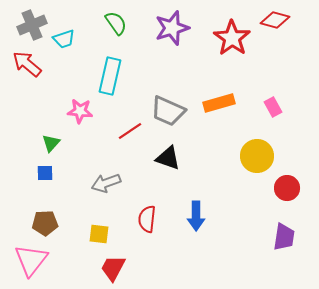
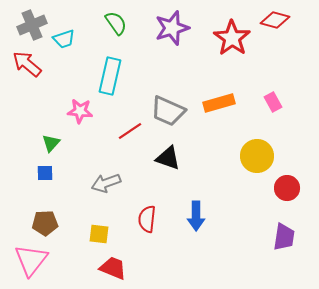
pink rectangle: moved 5 px up
red trapezoid: rotated 84 degrees clockwise
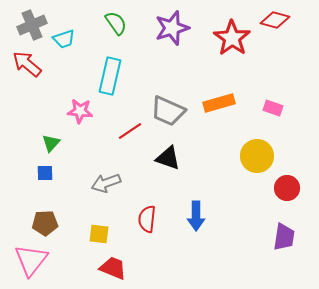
pink rectangle: moved 6 px down; rotated 42 degrees counterclockwise
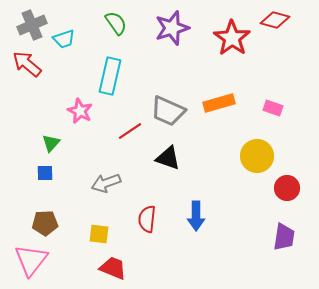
pink star: rotated 20 degrees clockwise
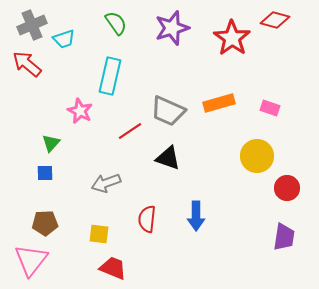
pink rectangle: moved 3 px left
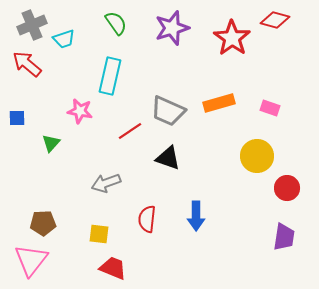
pink star: rotated 15 degrees counterclockwise
blue square: moved 28 px left, 55 px up
brown pentagon: moved 2 px left
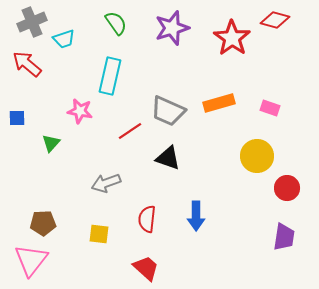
gray cross: moved 3 px up
red trapezoid: moved 33 px right; rotated 20 degrees clockwise
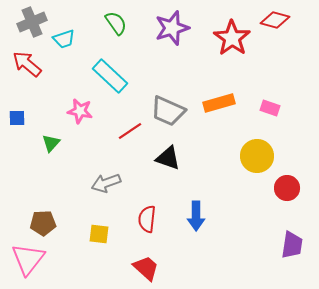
cyan rectangle: rotated 60 degrees counterclockwise
purple trapezoid: moved 8 px right, 8 px down
pink triangle: moved 3 px left, 1 px up
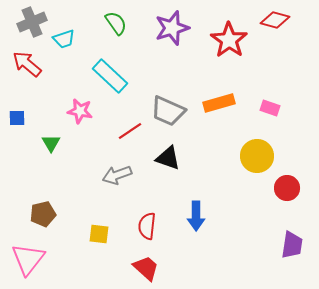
red star: moved 3 px left, 2 px down
green triangle: rotated 12 degrees counterclockwise
gray arrow: moved 11 px right, 8 px up
red semicircle: moved 7 px down
brown pentagon: moved 9 px up; rotated 10 degrees counterclockwise
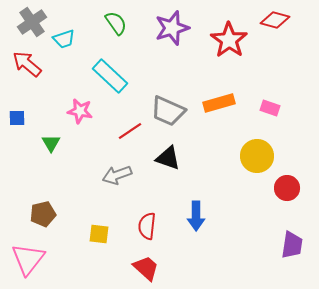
gray cross: rotated 12 degrees counterclockwise
